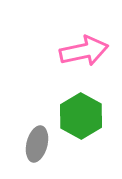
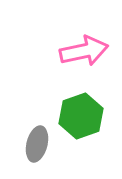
green hexagon: rotated 12 degrees clockwise
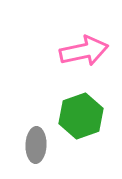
gray ellipse: moved 1 px left, 1 px down; rotated 12 degrees counterclockwise
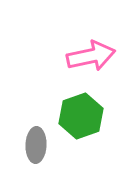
pink arrow: moved 7 px right, 5 px down
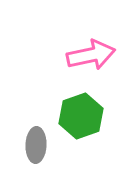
pink arrow: moved 1 px up
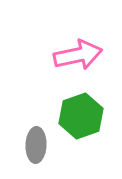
pink arrow: moved 13 px left
